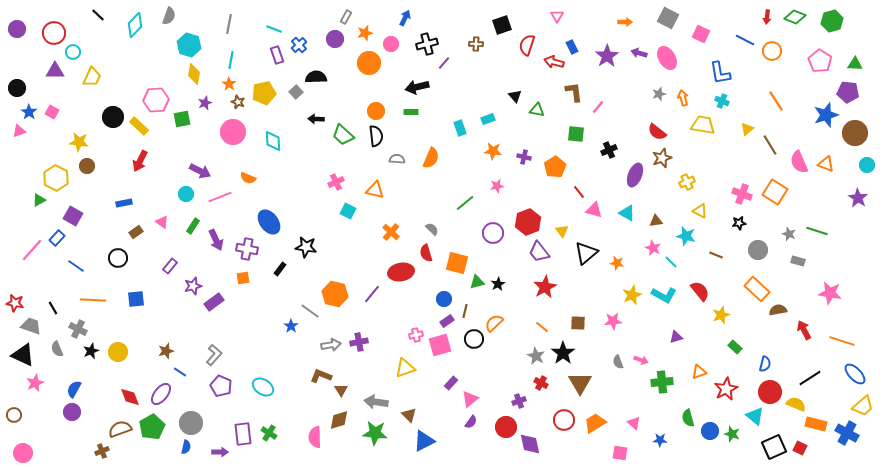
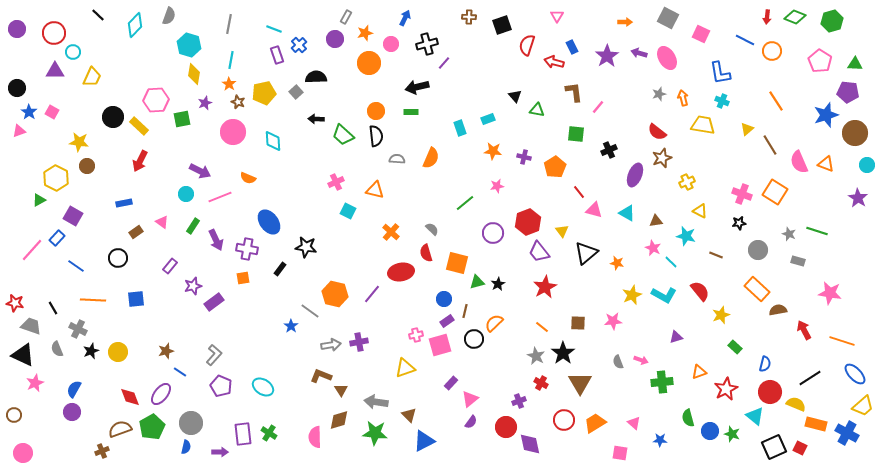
brown cross at (476, 44): moved 7 px left, 27 px up
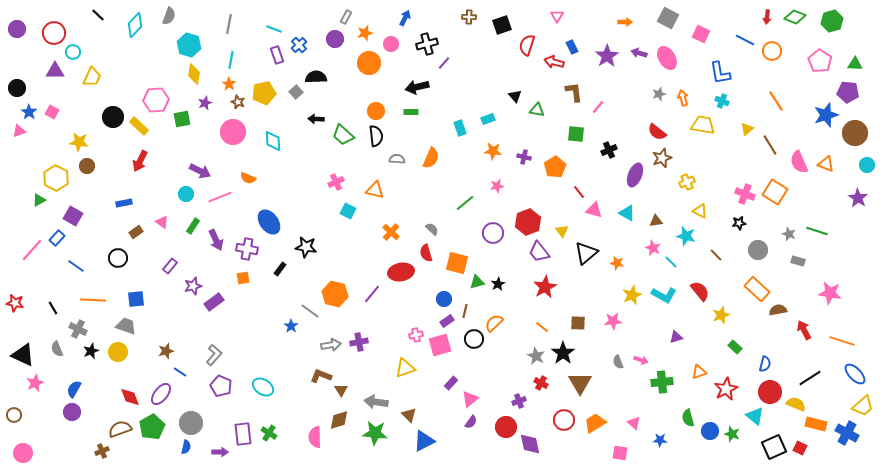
pink cross at (742, 194): moved 3 px right
brown line at (716, 255): rotated 24 degrees clockwise
gray trapezoid at (31, 326): moved 95 px right
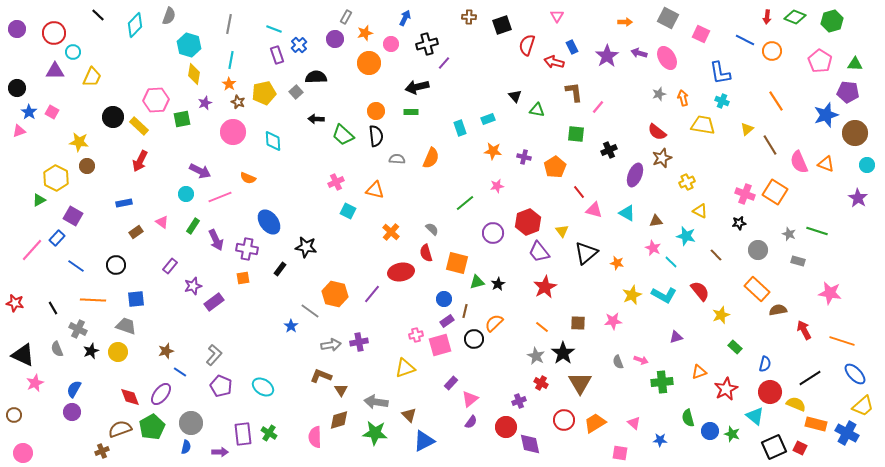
black circle at (118, 258): moved 2 px left, 7 px down
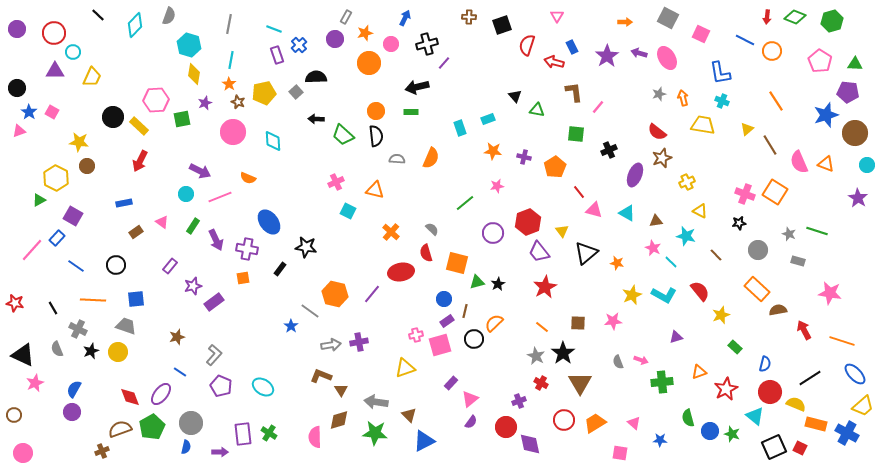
brown star at (166, 351): moved 11 px right, 14 px up
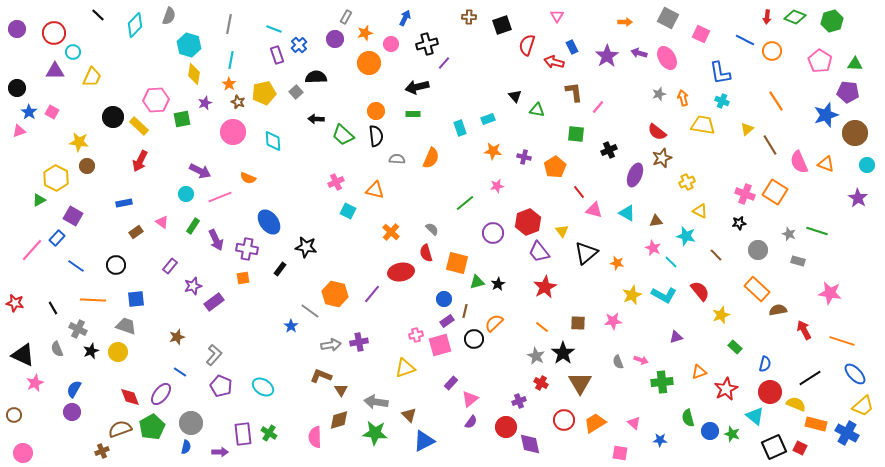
green rectangle at (411, 112): moved 2 px right, 2 px down
